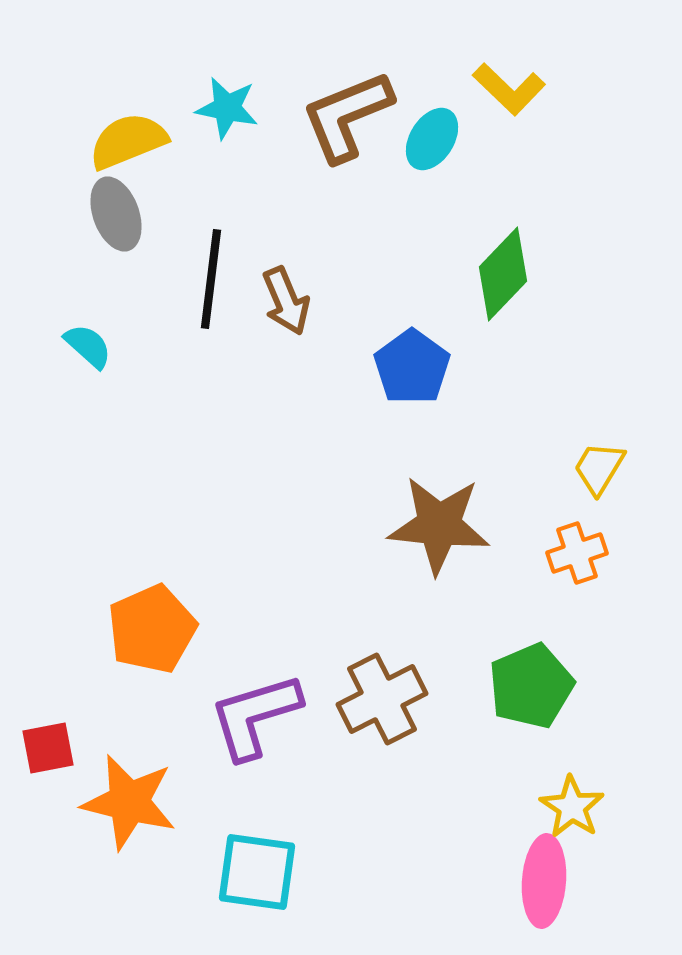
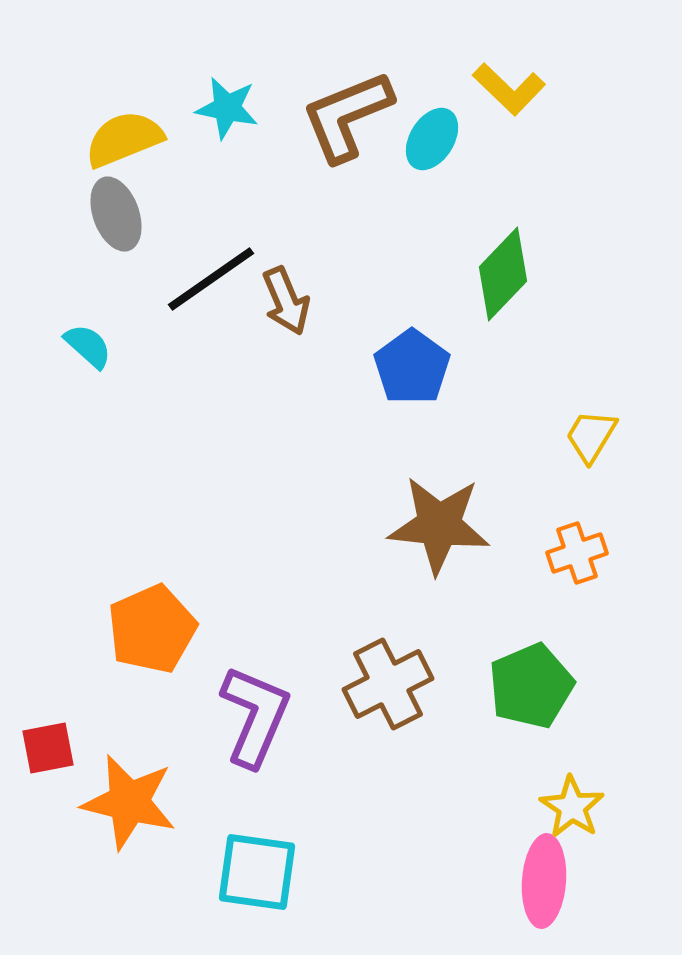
yellow semicircle: moved 4 px left, 2 px up
black line: rotated 48 degrees clockwise
yellow trapezoid: moved 8 px left, 32 px up
brown cross: moved 6 px right, 15 px up
purple L-shape: rotated 130 degrees clockwise
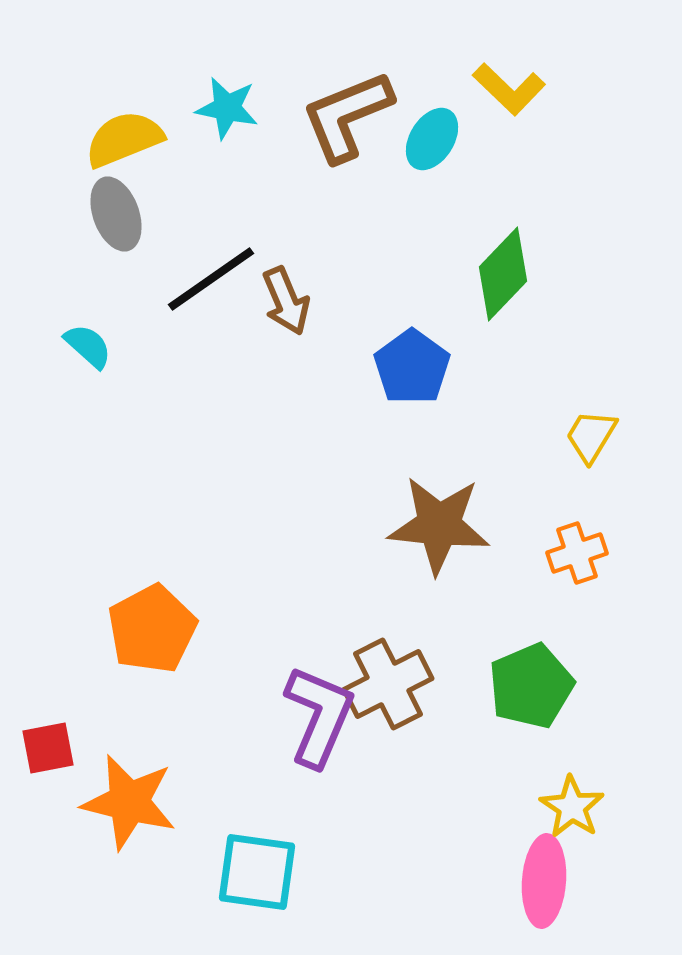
orange pentagon: rotated 4 degrees counterclockwise
purple L-shape: moved 64 px right
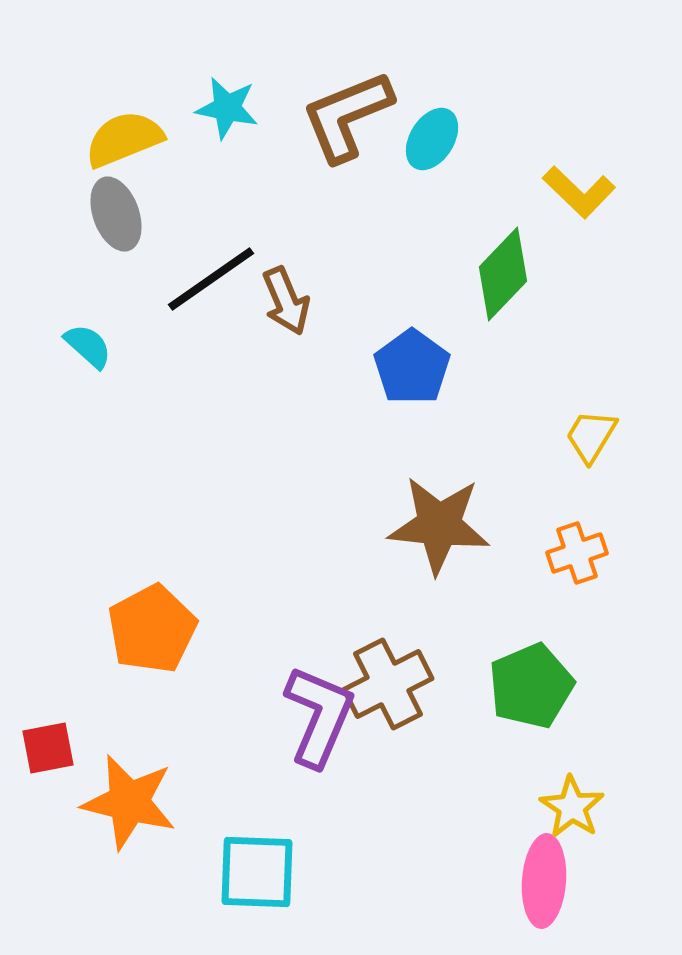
yellow L-shape: moved 70 px right, 103 px down
cyan square: rotated 6 degrees counterclockwise
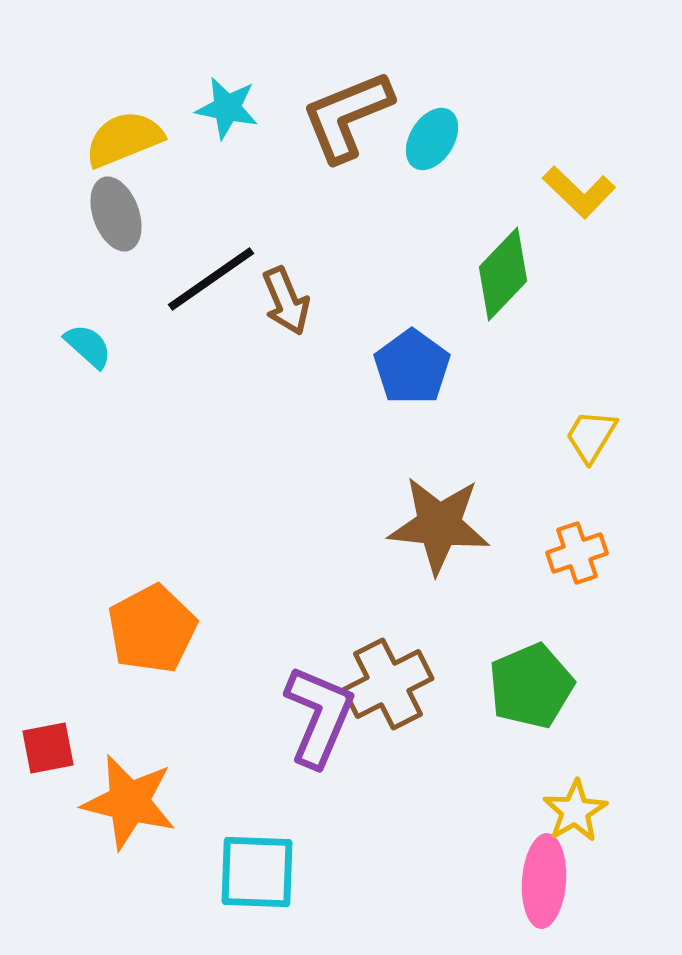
yellow star: moved 3 px right, 4 px down; rotated 8 degrees clockwise
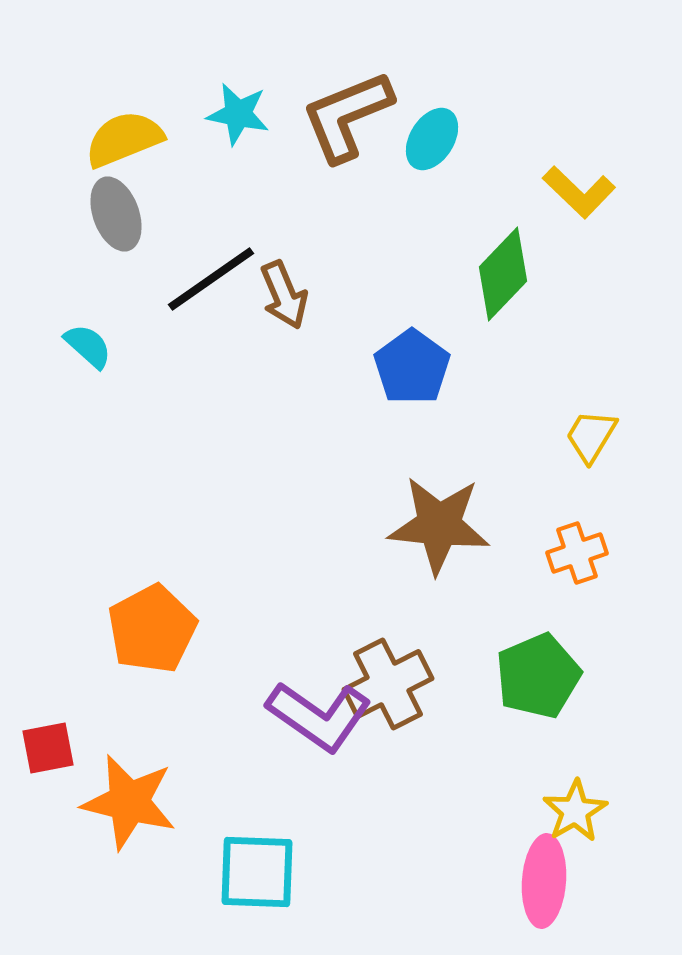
cyan star: moved 11 px right, 6 px down
brown arrow: moved 2 px left, 6 px up
green pentagon: moved 7 px right, 10 px up
purple L-shape: rotated 102 degrees clockwise
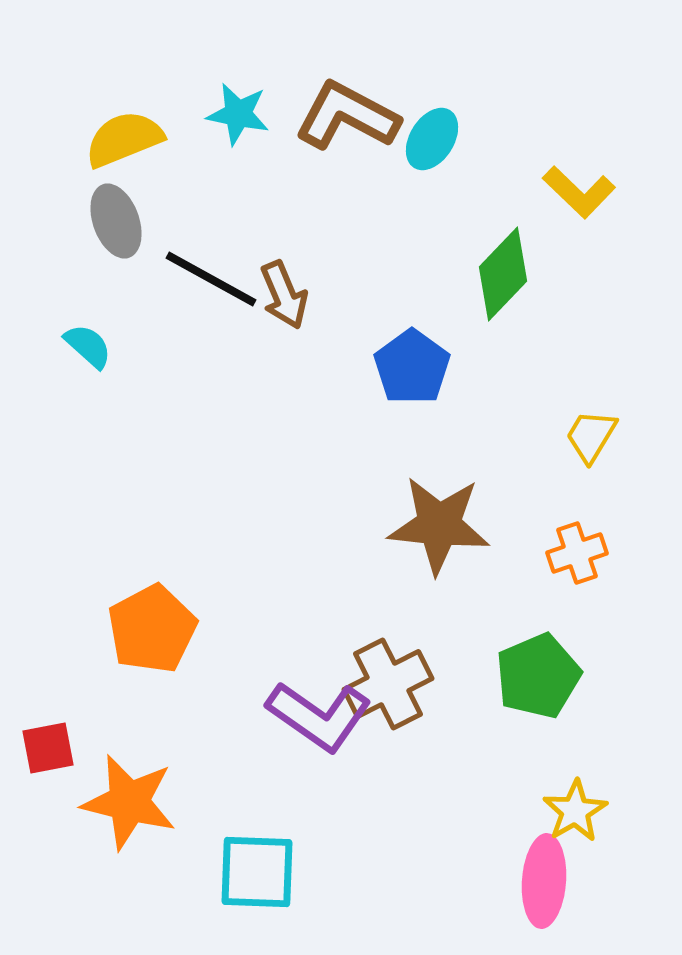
brown L-shape: rotated 50 degrees clockwise
gray ellipse: moved 7 px down
black line: rotated 64 degrees clockwise
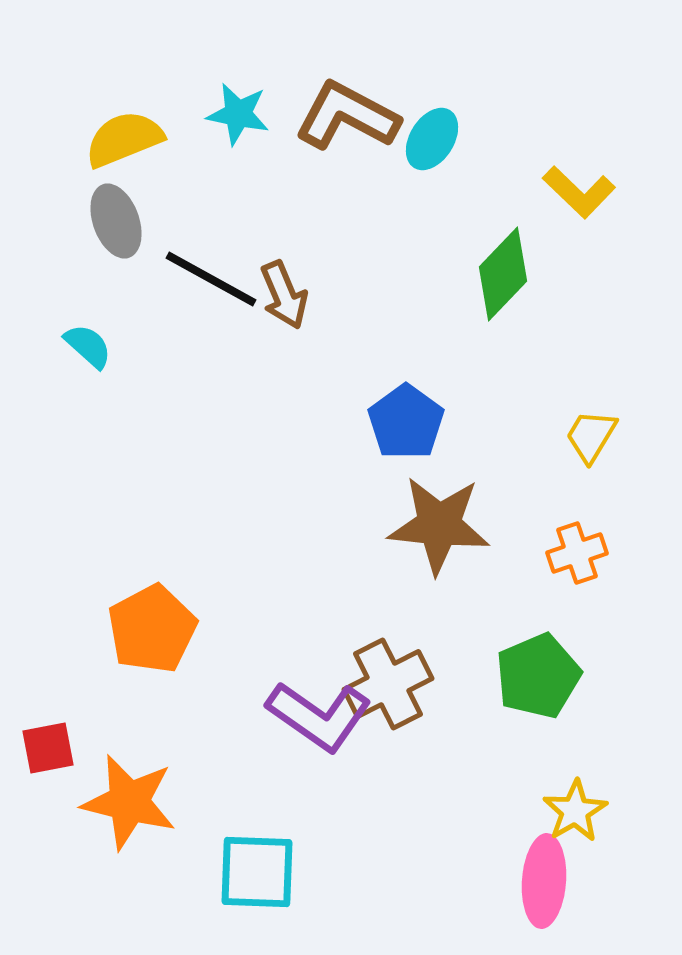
blue pentagon: moved 6 px left, 55 px down
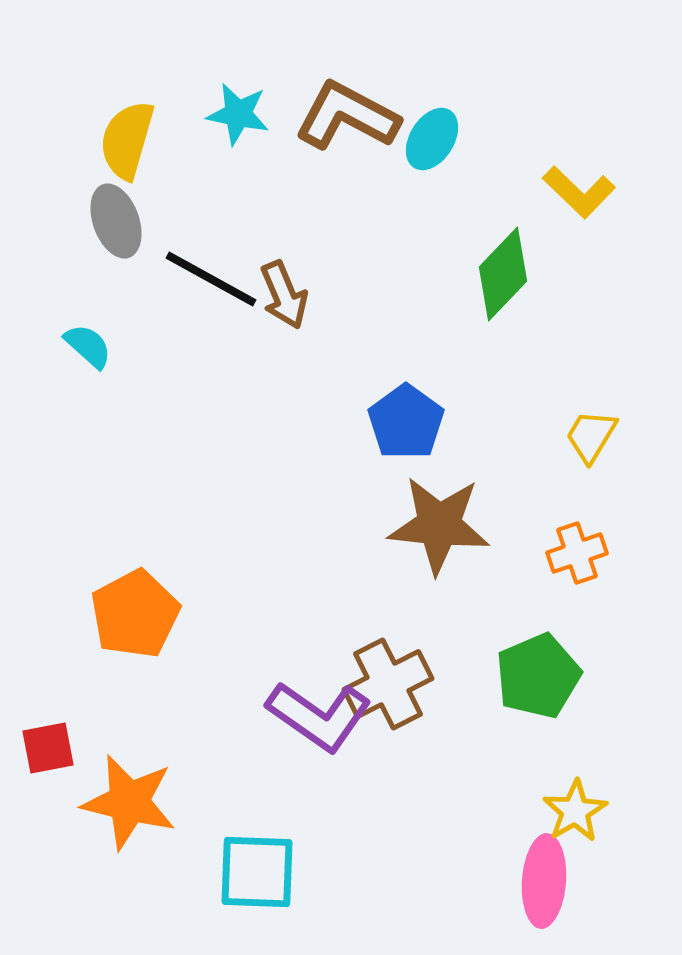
yellow semicircle: moved 3 px right, 1 px down; rotated 52 degrees counterclockwise
orange pentagon: moved 17 px left, 15 px up
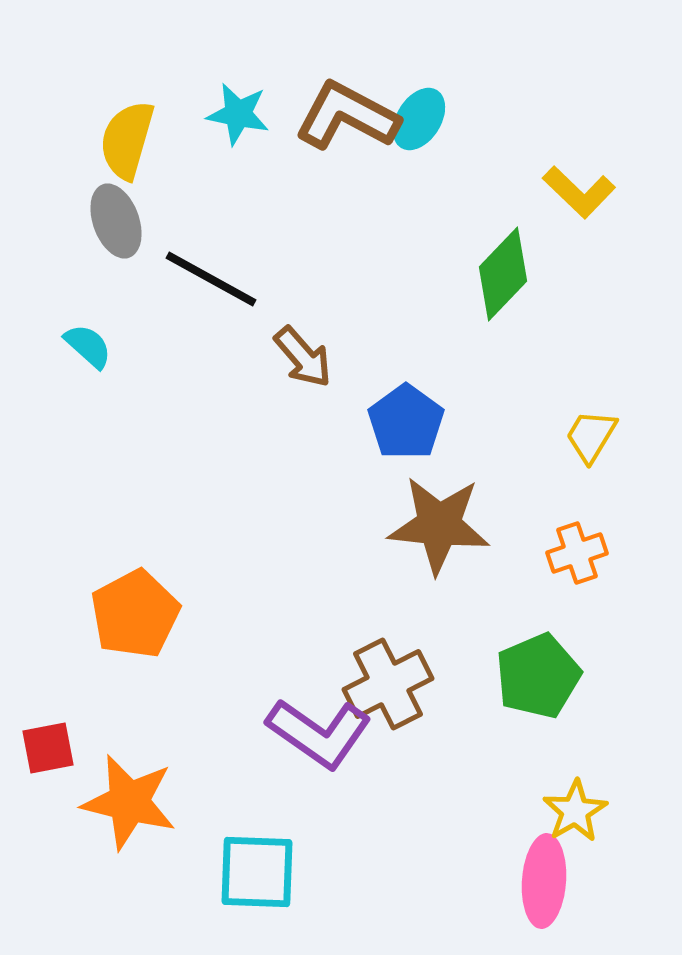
cyan ellipse: moved 13 px left, 20 px up
brown arrow: moved 19 px right, 62 px down; rotated 18 degrees counterclockwise
purple L-shape: moved 17 px down
